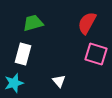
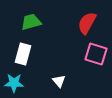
green trapezoid: moved 2 px left, 1 px up
cyan star: rotated 18 degrees clockwise
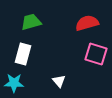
red semicircle: rotated 45 degrees clockwise
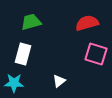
white triangle: rotated 32 degrees clockwise
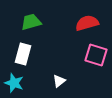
pink square: moved 1 px down
cyan star: rotated 18 degrees clockwise
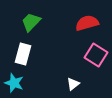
green trapezoid: rotated 30 degrees counterclockwise
pink square: rotated 15 degrees clockwise
white triangle: moved 14 px right, 3 px down
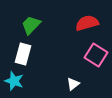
green trapezoid: moved 3 px down
cyan star: moved 2 px up
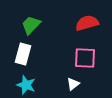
pink square: moved 11 px left, 3 px down; rotated 30 degrees counterclockwise
cyan star: moved 12 px right, 4 px down
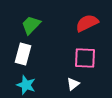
red semicircle: rotated 10 degrees counterclockwise
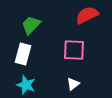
red semicircle: moved 8 px up
pink square: moved 11 px left, 8 px up
